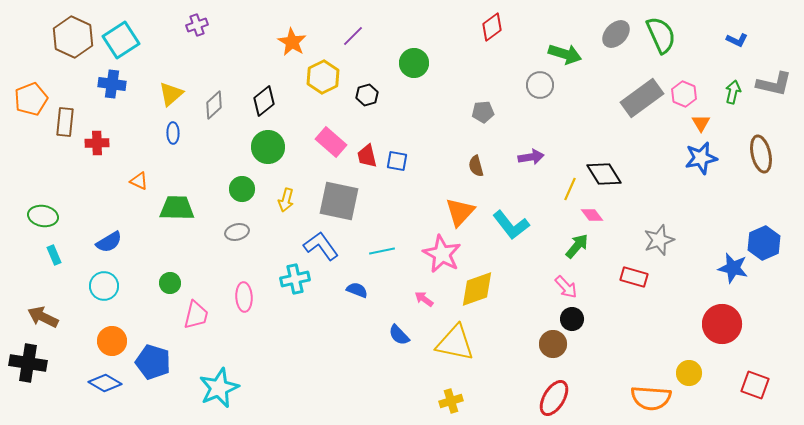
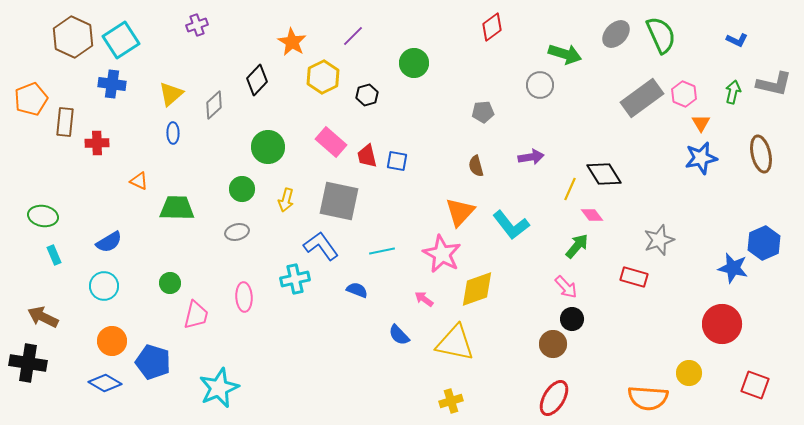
black diamond at (264, 101): moved 7 px left, 21 px up; rotated 8 degrees counterclockwise
orange semicircle at (651, 398): moved 3 px left
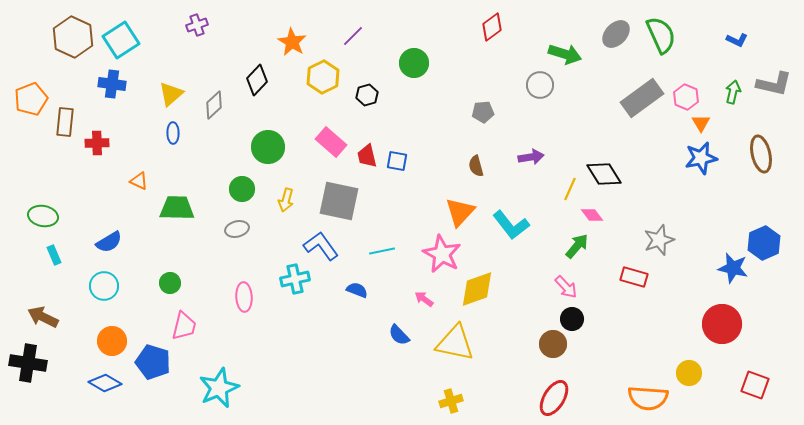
pink hexagon at (684, 94): moved 2 px right, 3 px down
gray ellipse at (237, 232): moved 3 px up
pink trapezoid at (196, 315): moved 12 px left, 11 px down
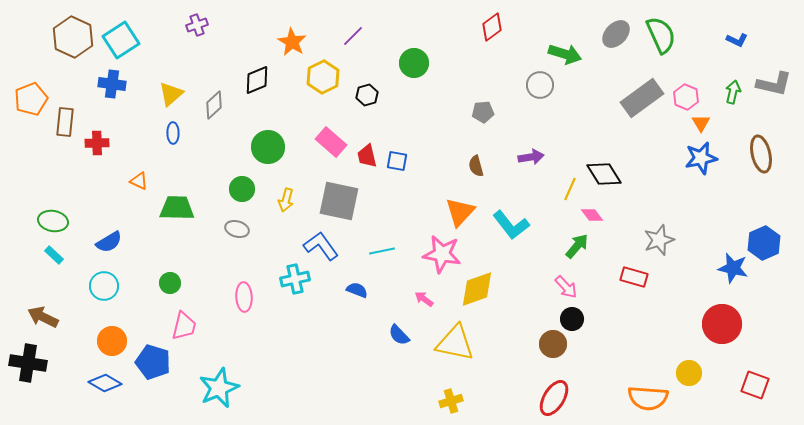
black diamond at (257, 80): rotated 24 degrees clockwise
green ellipse at (43, 216): moved 10 px right, 5 px down
gray ellipse at (237, 229): rotated 30 degrees clockwise
pink star at (442, 254): rotated 18 degrees counterclockwise
cyan rectangle at (54, 255): rotated 24 degrees counterclockwise
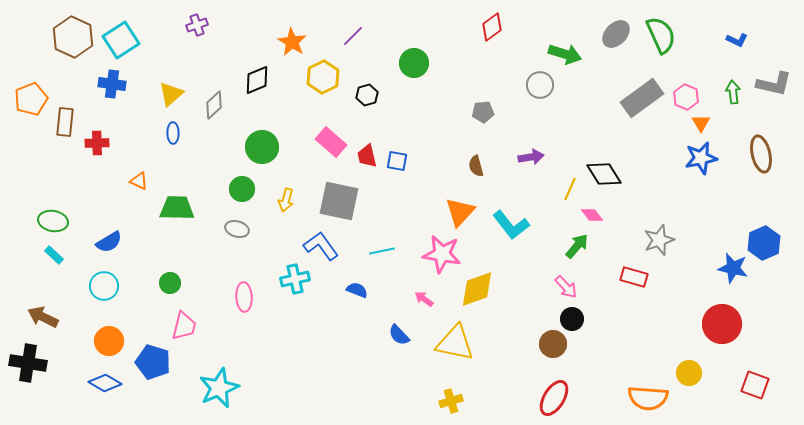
green arrow at (733, 92): rotated 20 degrees counterclockwise
green circle at (268, 147): moved 6 px left
orange circle at (112, 341): moved 3 px left
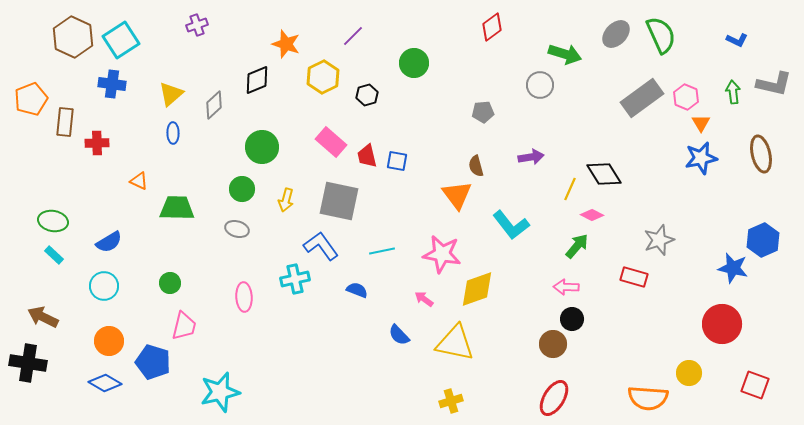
orange star at (292, 42): moved 6 px left, 2 px down; rotated 12 degrees counterclockwise
orange triangle at (460, 212): moved 3 px left, 17 px up; rotated 20 degrees counterclockwise
pink diamond at (592, 215): rotated 25 degrees counterclockwise
blue hexagon at (764, 243): moved 1 px left, 3 px up
pink arrow at (566, 287): rotated 135 degrees clockwise
cyan star at (219, 388): moved 1 px right, 4 px down; rotated 9 degrees clockwise
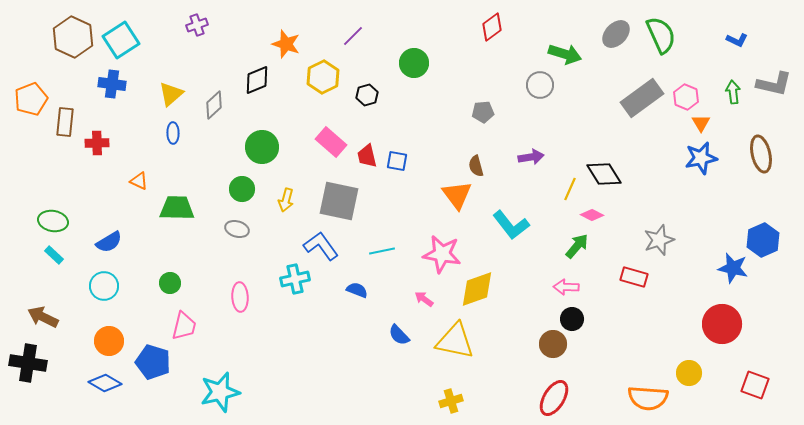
pink ellipse at (244, 297): moved 4 px left
yellow triangle at (455, 343): moved 2 px up
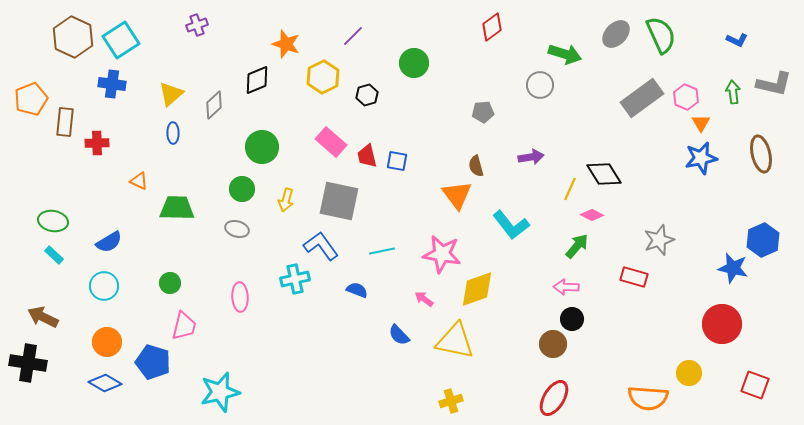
orange circle at (109, 341): moved 2 px left, 1 px down
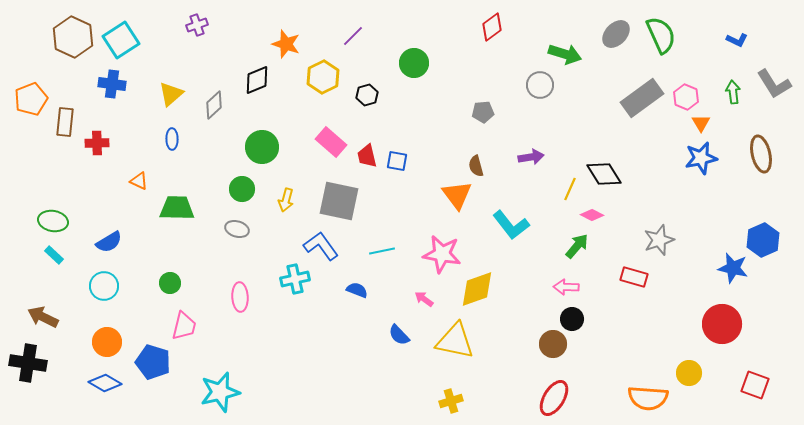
gray L-shape at (774, 84): rotated 45 degrees clockwise
blue ellipse at (173, 133): moved 1 px left, 6 px down
